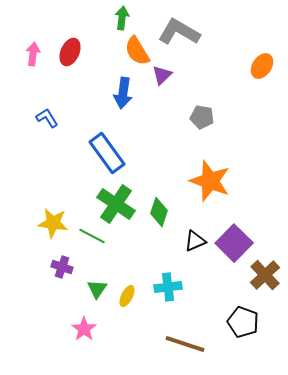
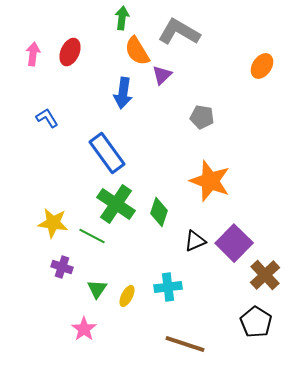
black pentagon: moved 13 px right; rotated 12 degrees clockwise
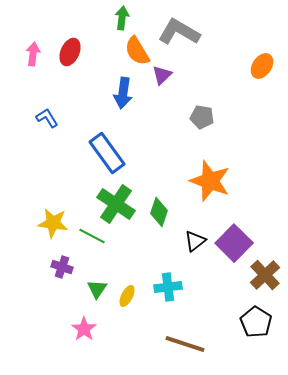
black triangle: rotated 15 degrees counterclockwise
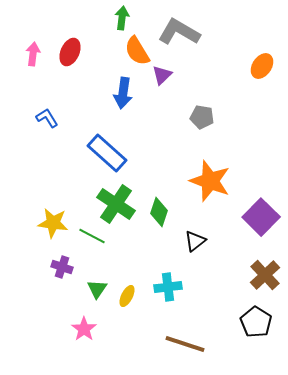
blue rectangle: rotated 12 degrees counterclockwise
purple square: moved 27 px right, 26 px up
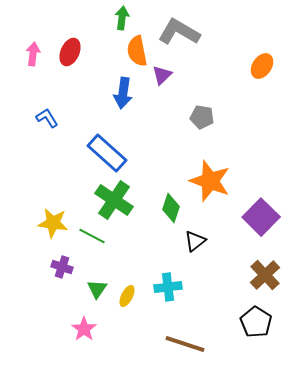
orange semicircle: rotated 20 degrees clockwise
green cross: moved 2 px left, 4 px up
green diamond: moved 12 px right, 4 px up
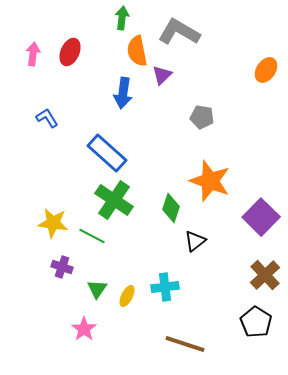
orange ellipse: moved 4 px right, 4 px down
cyan cross: moved 3 px left
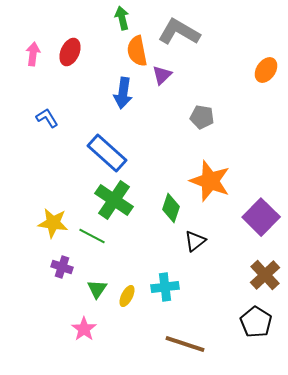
green arrow: rotated 20 degrees counterclockwise
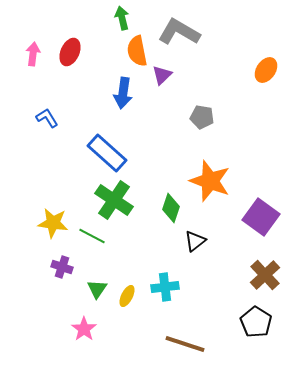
purple square: rotated 9 degrees counterclockwise
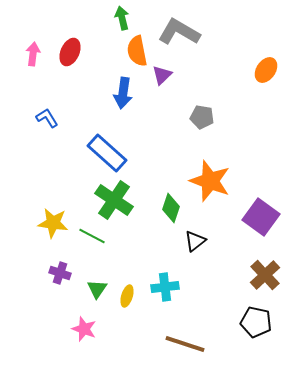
purple cross: moved 2 px left, 6 px down
yellow ellipse: rotated 10 degrees counterclockwise
black pentagon: rotated 20 degrees counterclockwise
pink star: rotated 15 degrees counterclockwise
